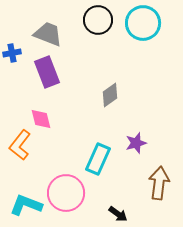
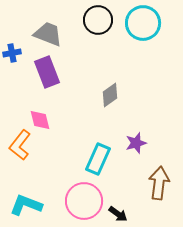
pink diamond: moved 1 px left, 1 px down
pink circle: moved 18 px right, 8 px down
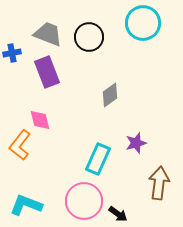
black circle: moved 9 px left, 17 px down
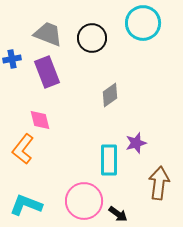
black circle: moved 3 px right, 1 px down
blue cross: moved 6 px down
orange L-shape: moved 3 px right, 4 px down
cyan rectangle: moved 11 px right, 1 px down; rotated 24 degrees counterclockwise
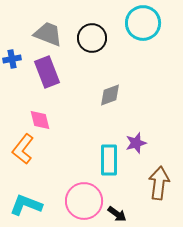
gray diamond: rotated 15 degrees clockwise
black arrow: moved 1 px left
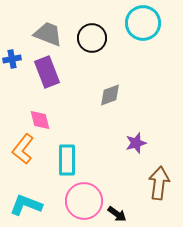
cyan rectangle: moved 42 px left
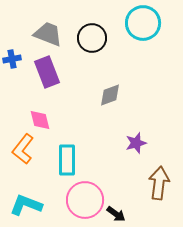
pink circle: moved 1 px right, 1 px up
black arrow: moved 1 px left
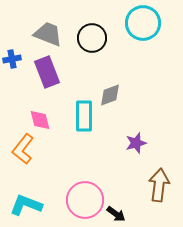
cyan rectangle: moved 17 px right, 44 px up
brown arrow: moved 2 px down
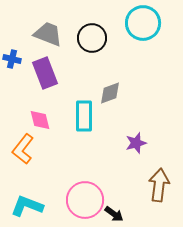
blue cross: rotated 24 degrees clockwise
purple rectangle: moved 2 px left, 1 px down
gray diamond: moved 2 px up
cyan L-shape: moved 1 px right, 1 px down
black arrow: moved 2 px left
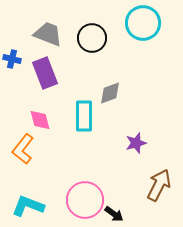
brown arrow: rotated 20 degrees clockwise
cyan L-shape: moved 1 px right
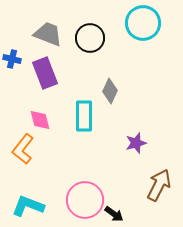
black circle: moved 2 px left
gray diamond: moved 2 px up; rotated 45 degrees counterclockwise
